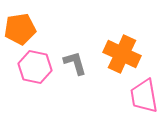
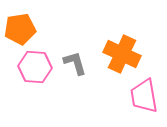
pink hexagon: rotated 8 degrees counterclockwise
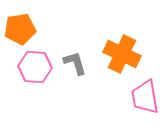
pink trapezoid: moved 1 px right, 1 px down
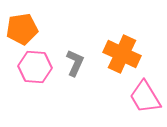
orange pentagon: moved 2 px right
gray L-shape: rotated 40 degrees clockwise
pink trapezoid: rotated 21 degrees counterclockwise
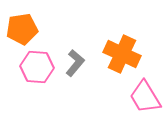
gray L-shape: rotated 16 degrees clockwise
pink hexagon: moved 2 px right
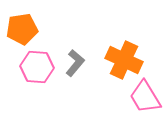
orange cross: moved 2 px right, 6 px down
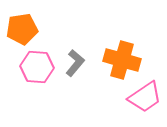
orange cross: moved 2 px left; rotated 9 degrees counterclockwise
pink trapezoid: rotated 93 degrees counterclockwise
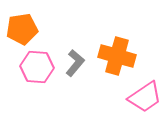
orange cross: moved 5 px left, 4 px up
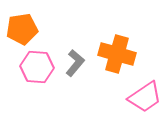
orange cross: moved 2 px up
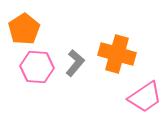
orange pentagon: moved 2 px right; rotated 24 degrees counterclockwise
